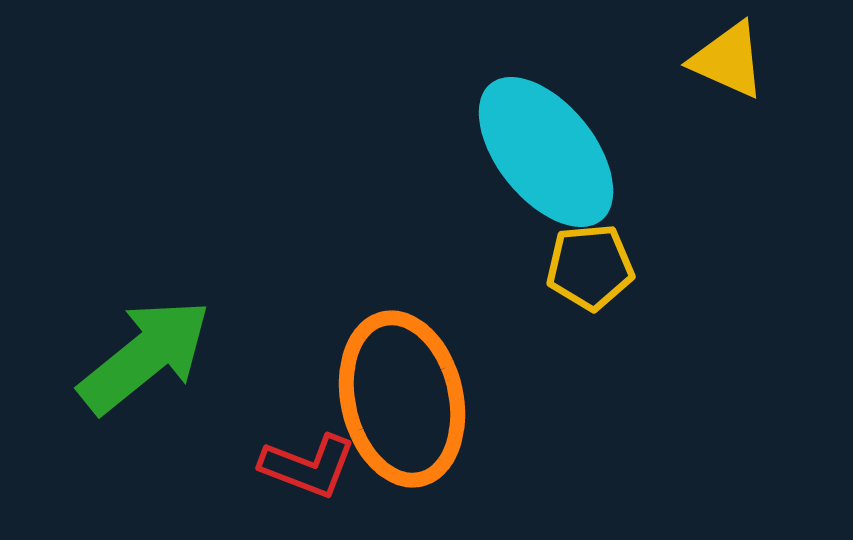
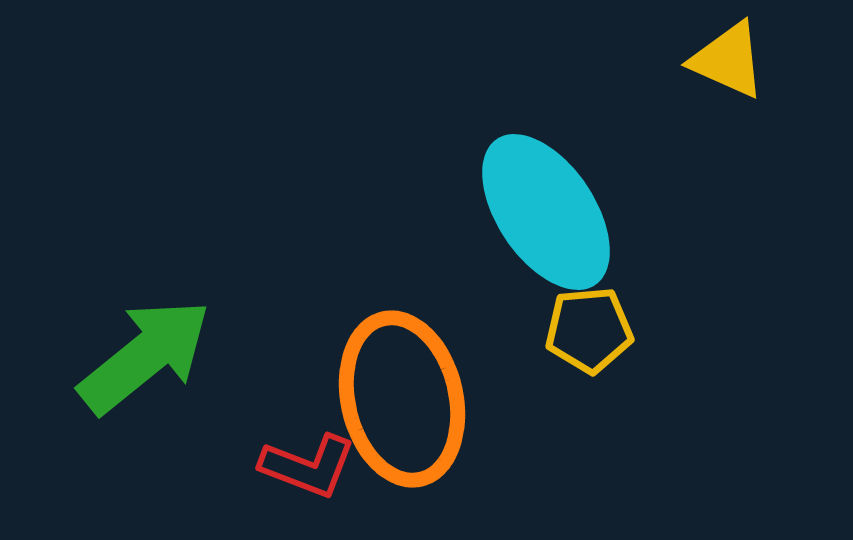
cyan ellipse: moved 60 px down; rotated 5 degrees clockwise
yellow pentagon: moved 1 px left, 63 px down
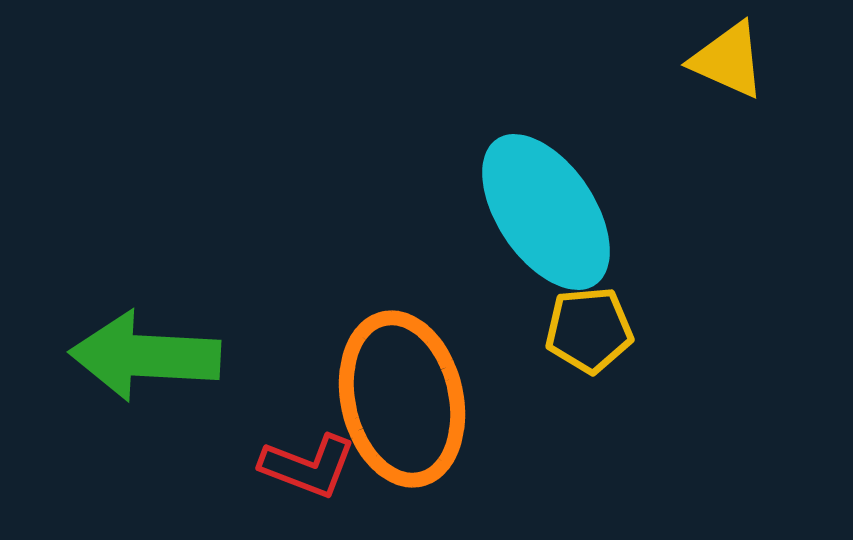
green arrow: rotated 138 degrees counterclockwise
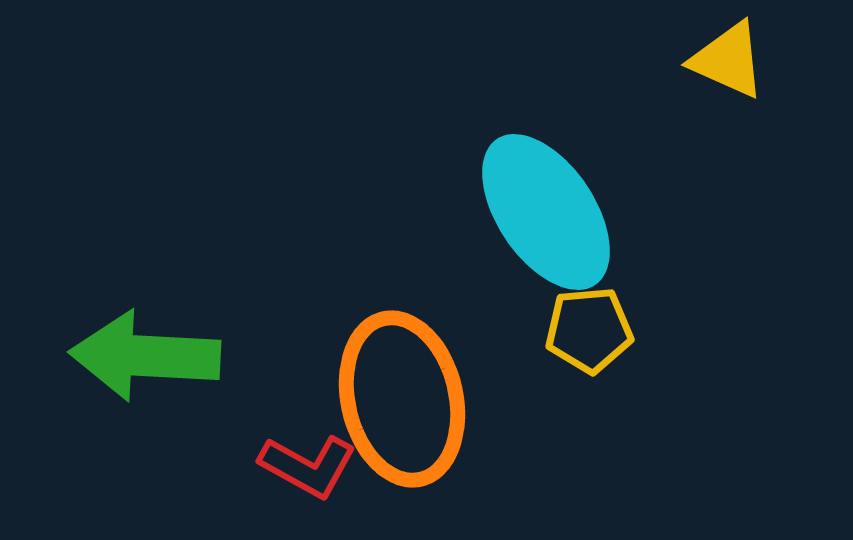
red L-shape: rotated 8 degrees clockwise
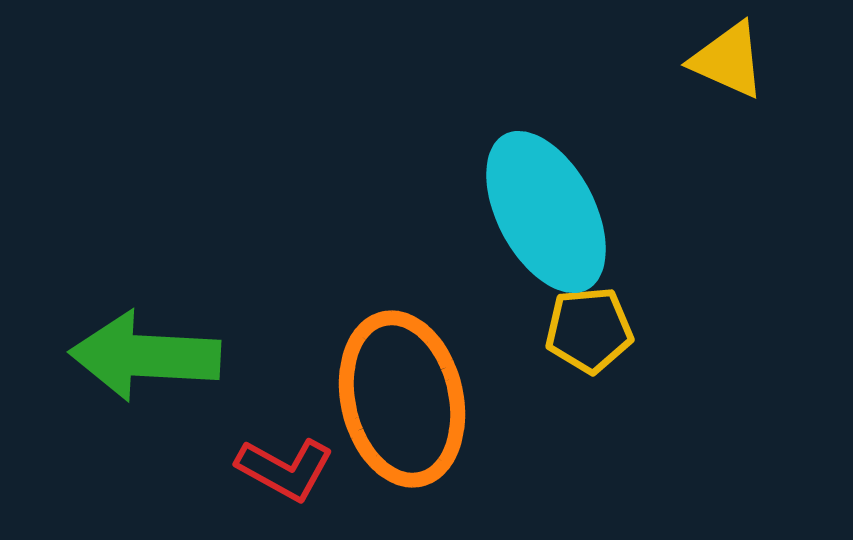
cyan ellipse: rotated 6 degrees clockwise
red L-shape: moved 23 px left, 3 px down
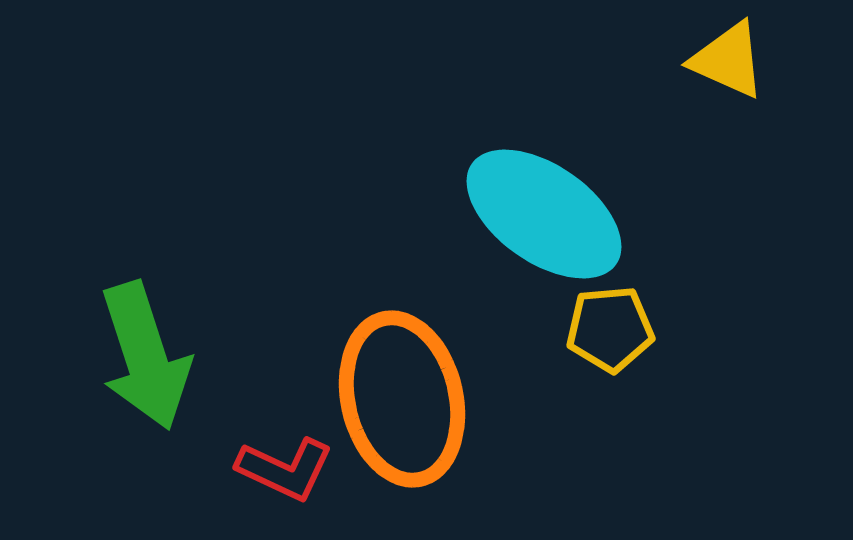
cyan ellipse: moved 2 px left, 2 px down; rotated 27 degrees counterclockwise
yellow pentagon: moved 21 px right, 1 px up
green arrow: rotated 111 degrees counterclockwise
red L-shape: rotated 4 degrees counterclockwise
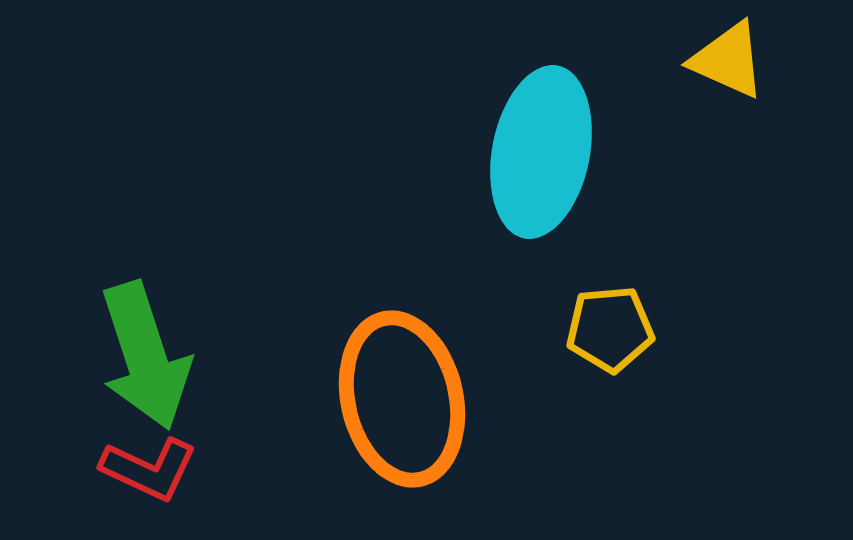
cyan ellipse: moved 3 px left, 62 px up; rotated 66 degrees clockwise
red L-shape: moved 136 px left
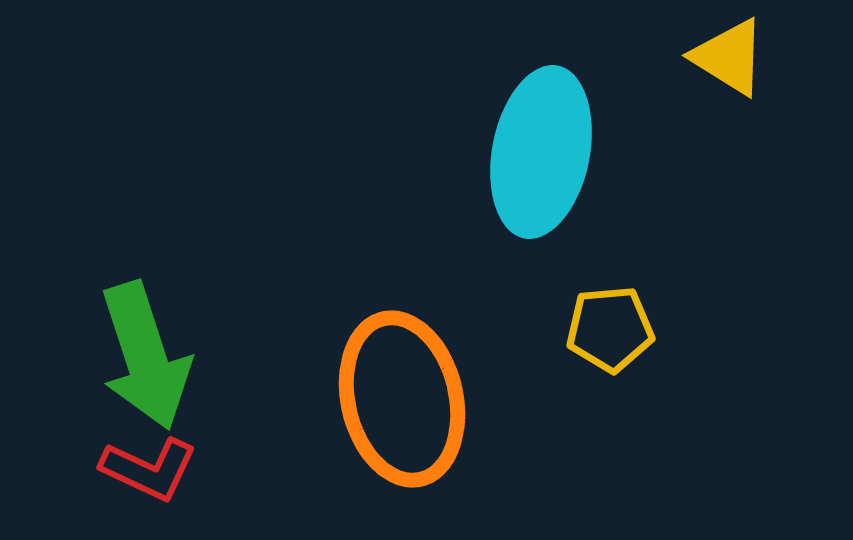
yellow triangle: moved 1 px right, 3 px up; rotated 8 degrees clockwise
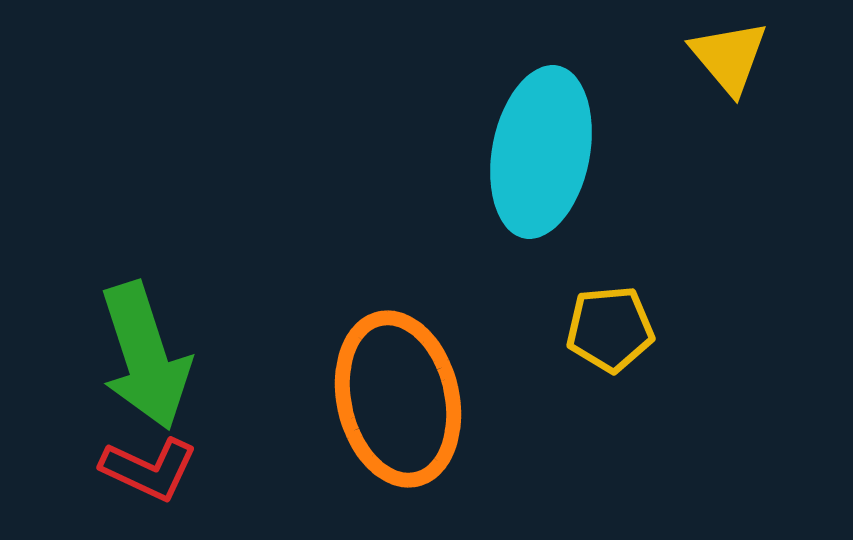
yellow triangle: rotated 18 degrees clockwise
orange ellipse: moved 4 px left
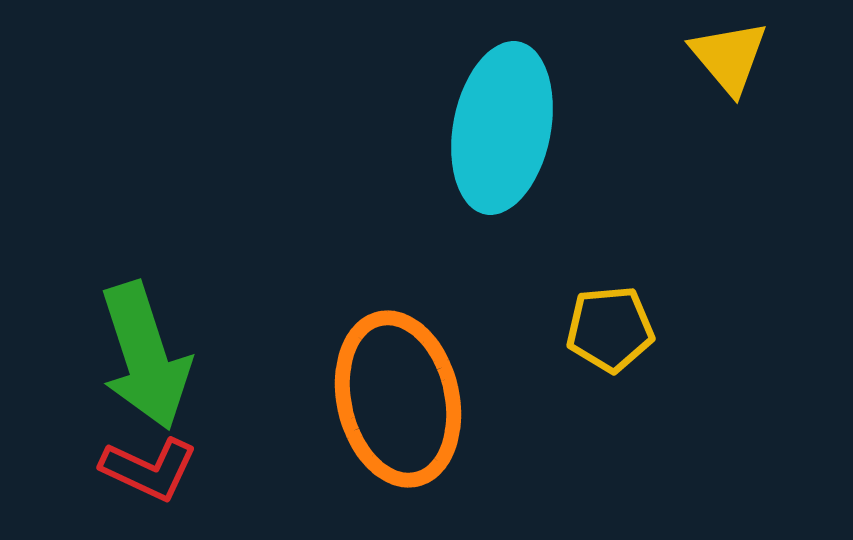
cyan ellipse: moved 39 px left, 24 px up
